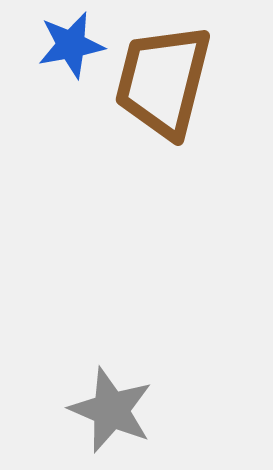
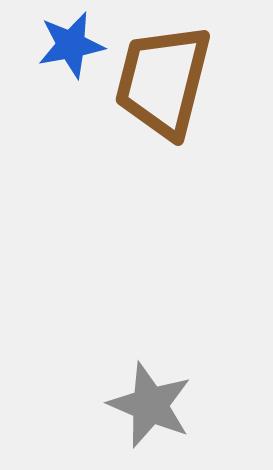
gray star: moved 39 px right, 5 px up
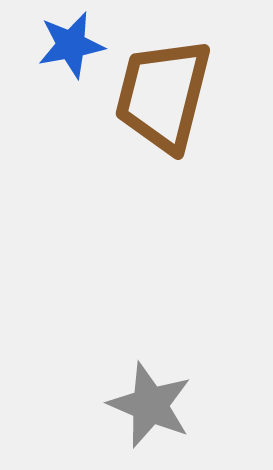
brown trapezoid: moved 14 px down
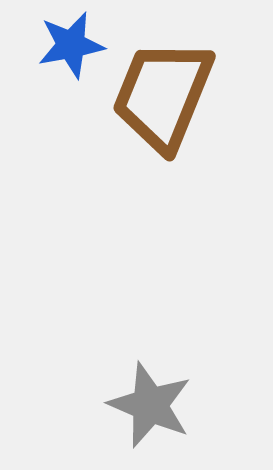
brown trapezoid: rotated 8 degrees clockwise
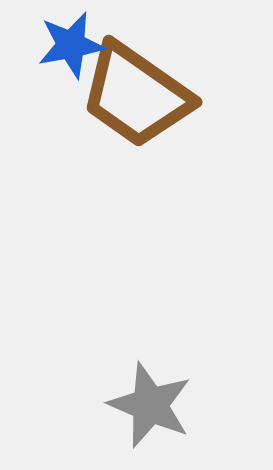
brown trapezoid: moved 27 px left; rotated 77 degrees counterclockwise
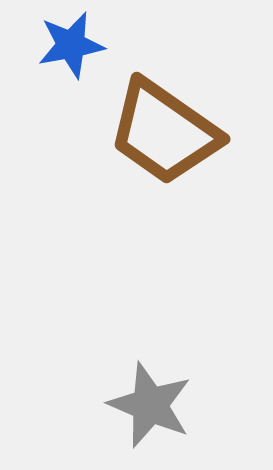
brown trapezoid: moved 28 px right, 37 px down
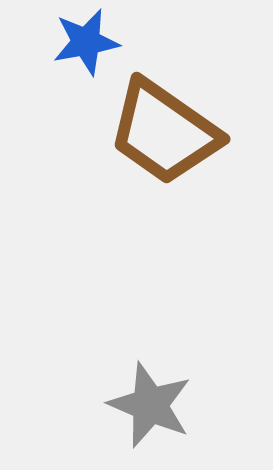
blue star: moved 15 px right, 3 px up
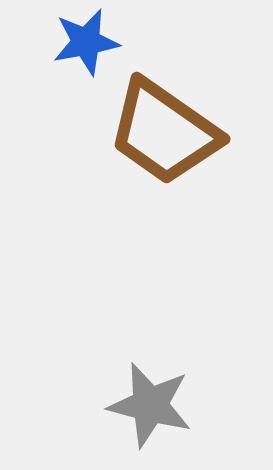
gray star: rotated 8 degrees counterclockwise
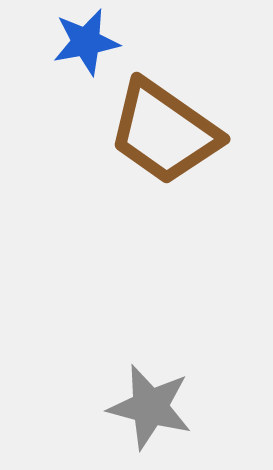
gray star: moved 2 px down
